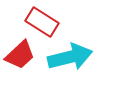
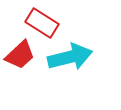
red rectangle: moved 1 px down
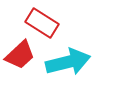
cyan arrow: moved 2 px left, 5 px down
